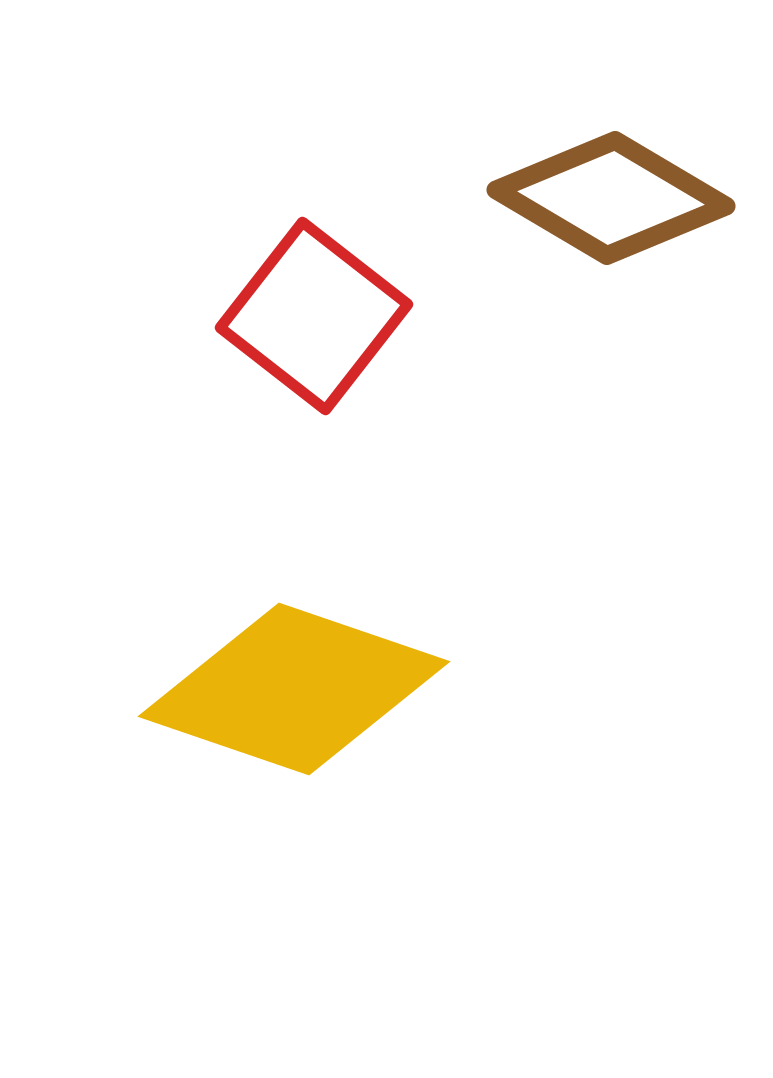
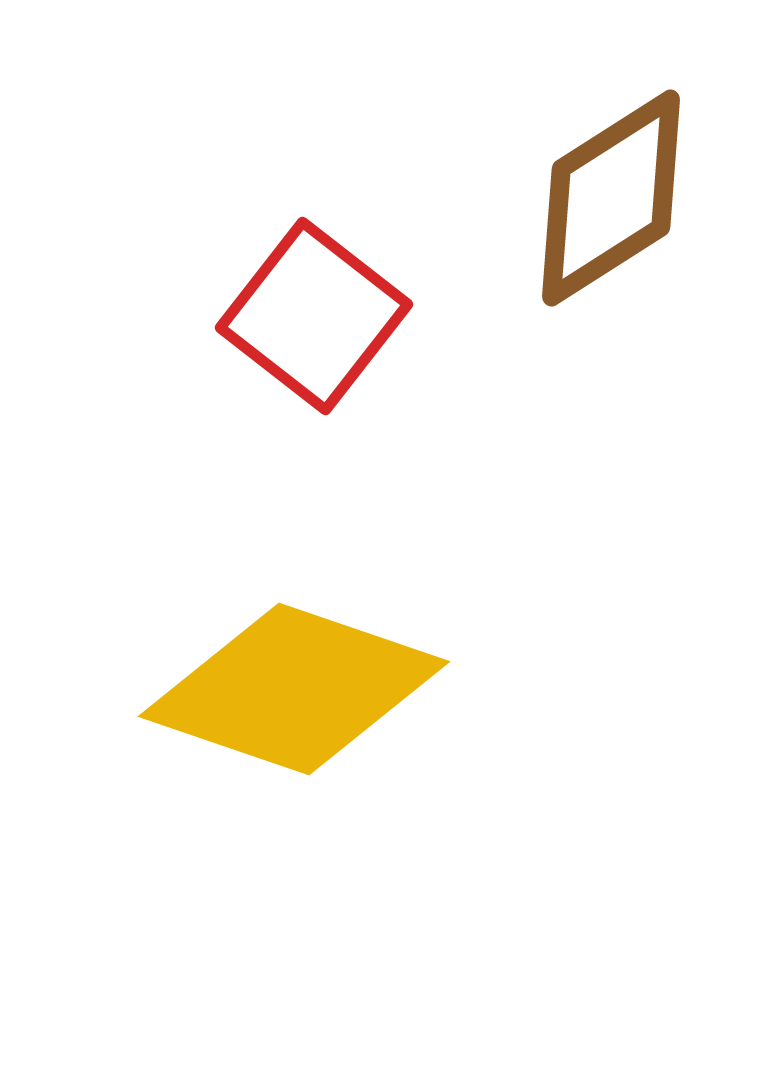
brown diamond: rotated 63 degrees counterclockwise
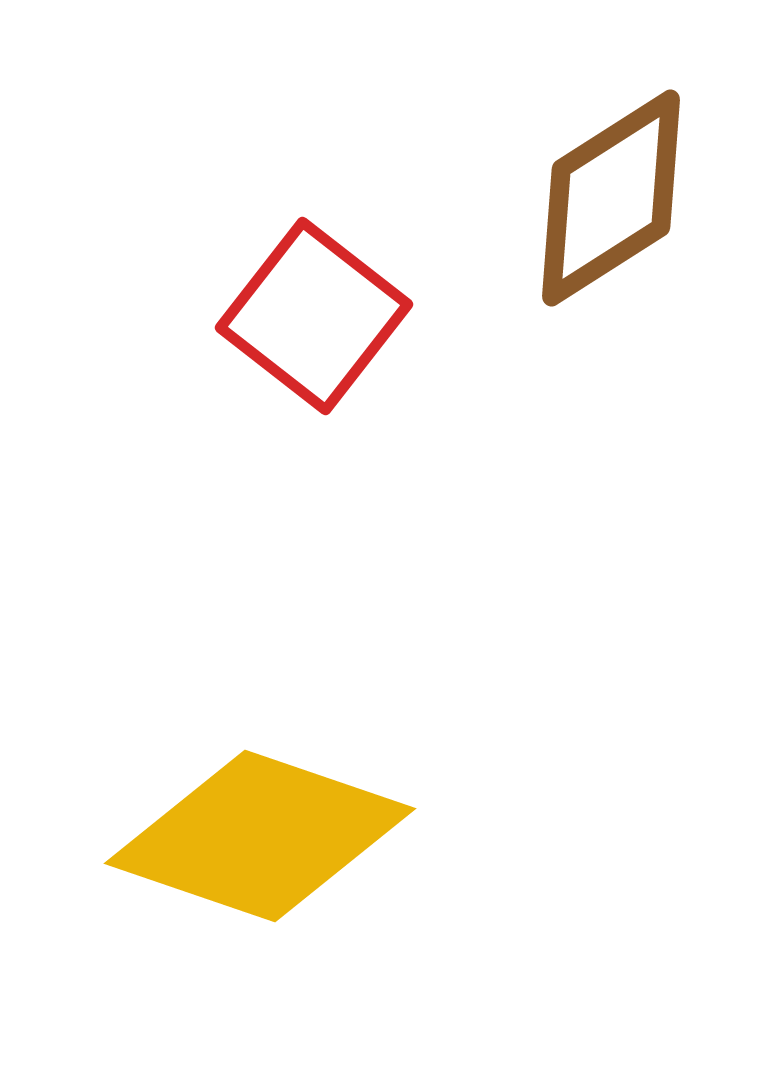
yellow diamond: moved 34 px left, 147 px down
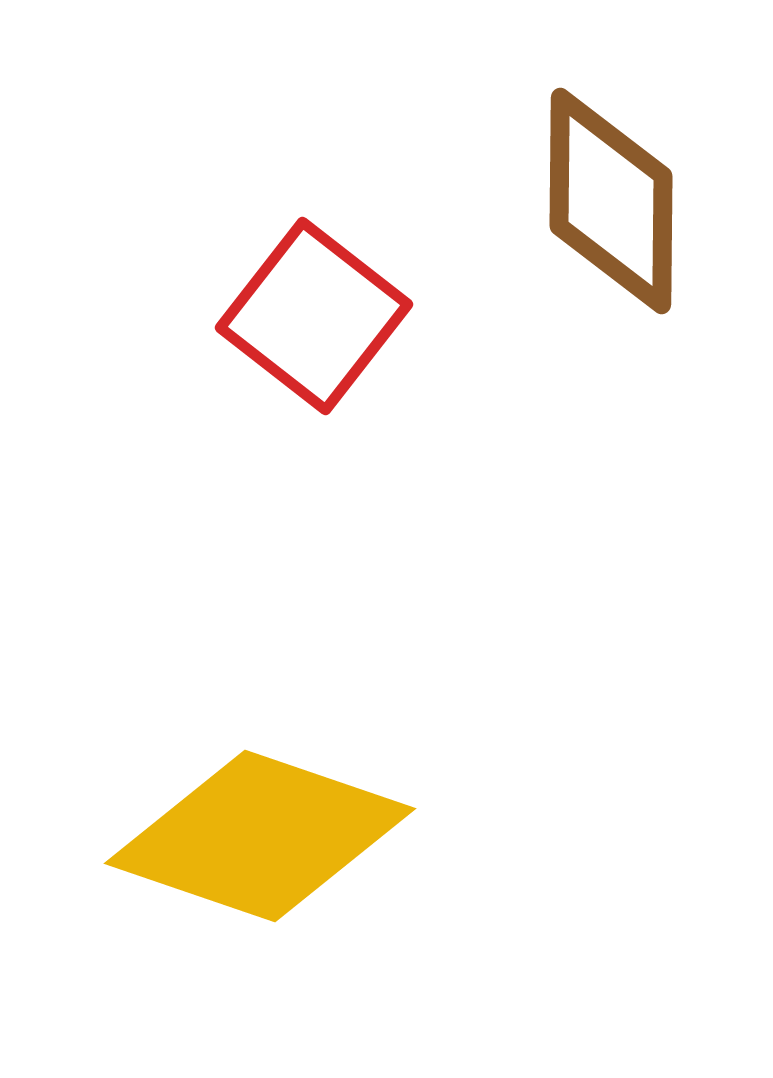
brown diamond: moved 3 px down; rotated 57 degrees counterclockwise
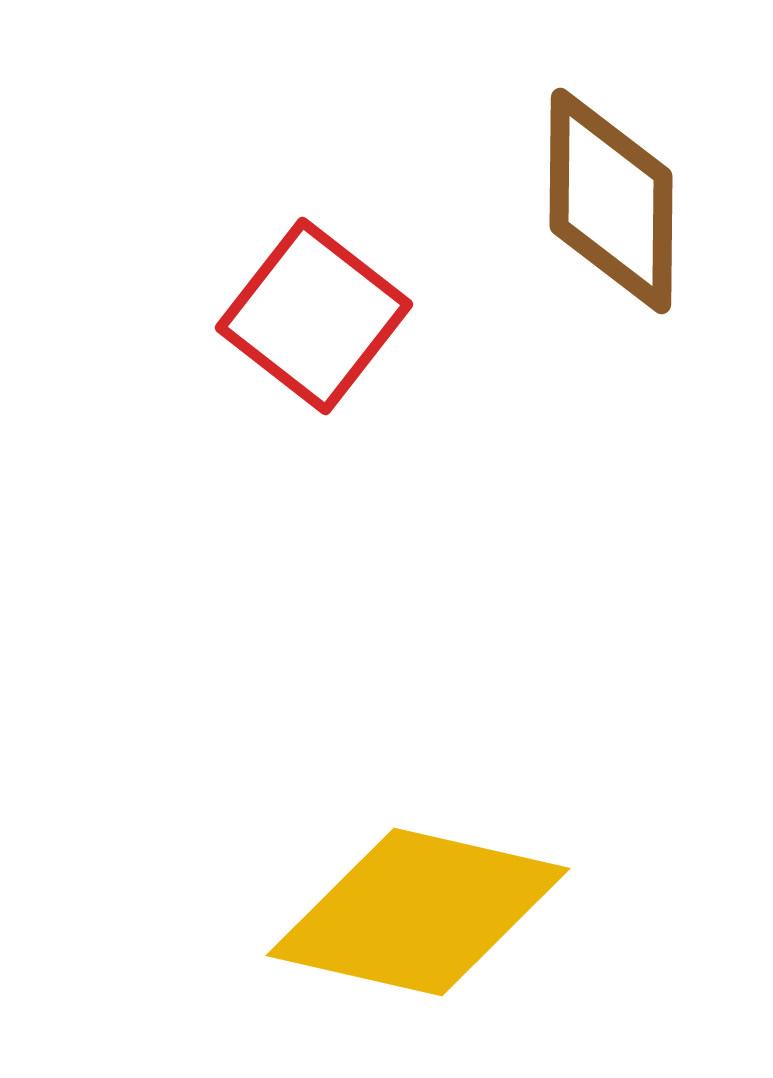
yellow diamond: moved 158 px right, 76 px down; rotated 6 degrees counterclockwise
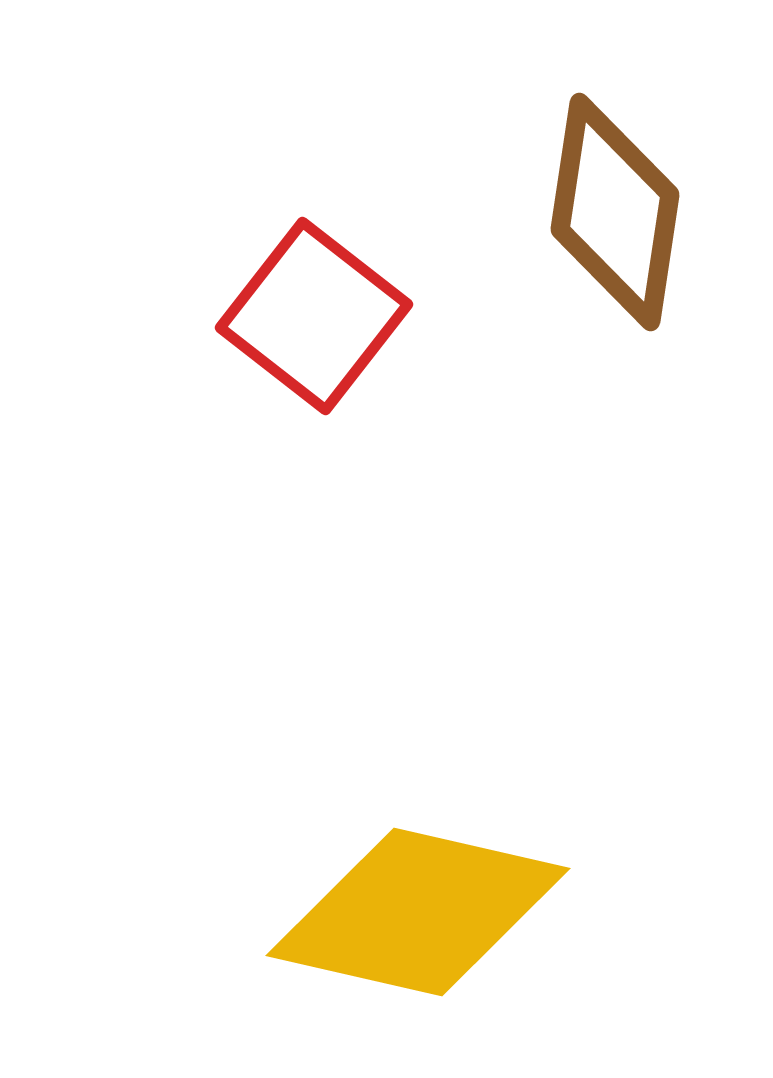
brown diamond: moved 4 px right, 11 px down; rotated 8 degrees clockwise
